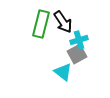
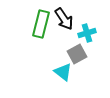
black arrow: moved 1 px right, 3 px up
cyan cross: moved 8 px right, 7 px up
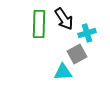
green rectangle: moved 2 px left; rotated 12 degrees counterclockwise
cyan triangle: rotated 42 degrees counterclockwise
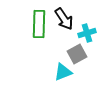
cyan triangle: rotated 18 degrees counterclockwise
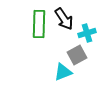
gray square: moved 1 px down
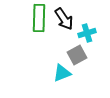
green rectangle: moved 6 px up
cyan triangle: moved 1 px left, 1 px down
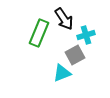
green rectangle: moved 15 px down; rotated 20 degrees clockwise
cyan cross: moved 1 px left, 2 px down
gray square: moved 2 px left
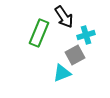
black arrow: moved 2 px up
